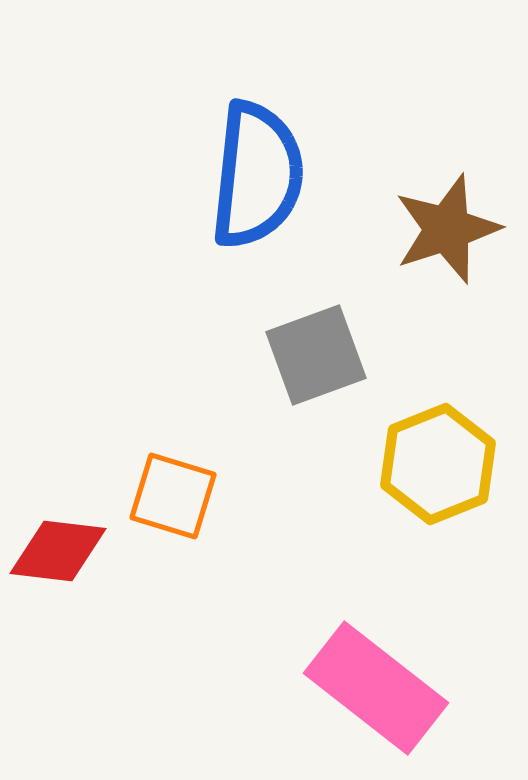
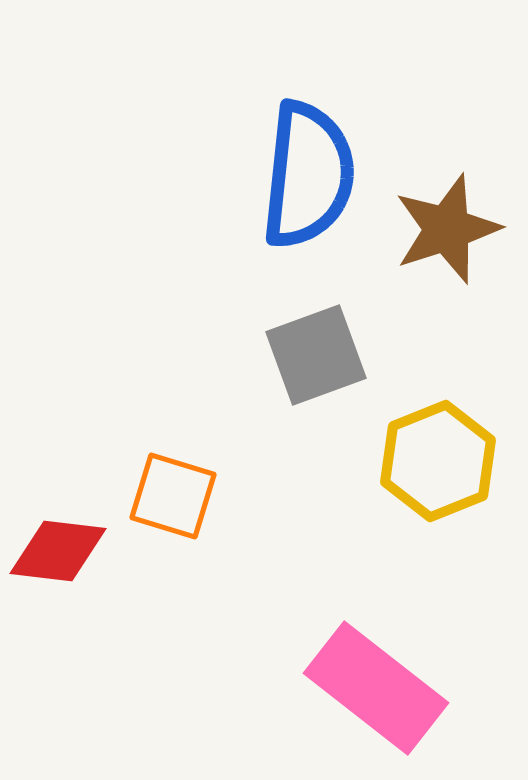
blue semicircle: moved 51 px right
yellow hexagon: moved 3 px up
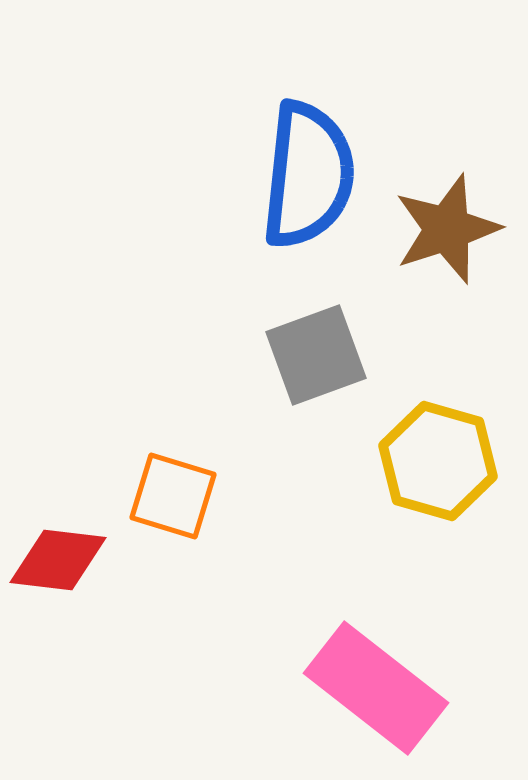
yellow hexagon: rotated 22 degrees counterclockwise
red diamond: moved 9 px down
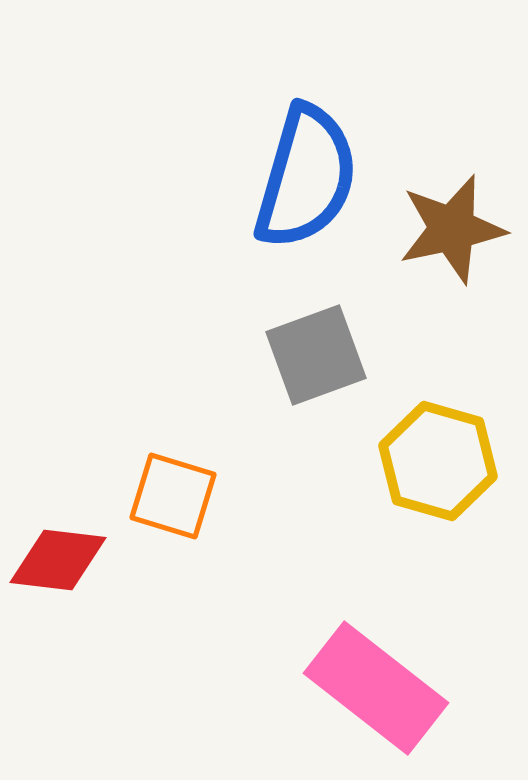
blue semicircle: moved 2 px left, 2 px down; rotated 10 degrees clockwise
brown star: moved 5 px right; rotated 6 degrees clockwise
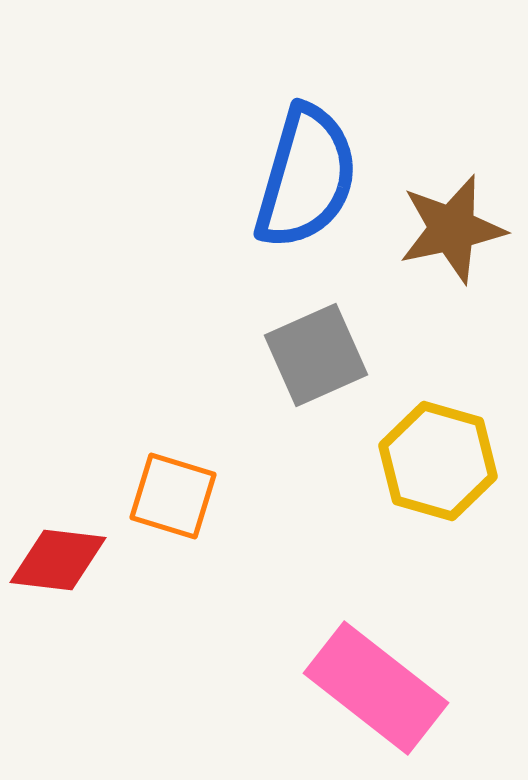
gray square: rotated 4 degrees counterclockwise
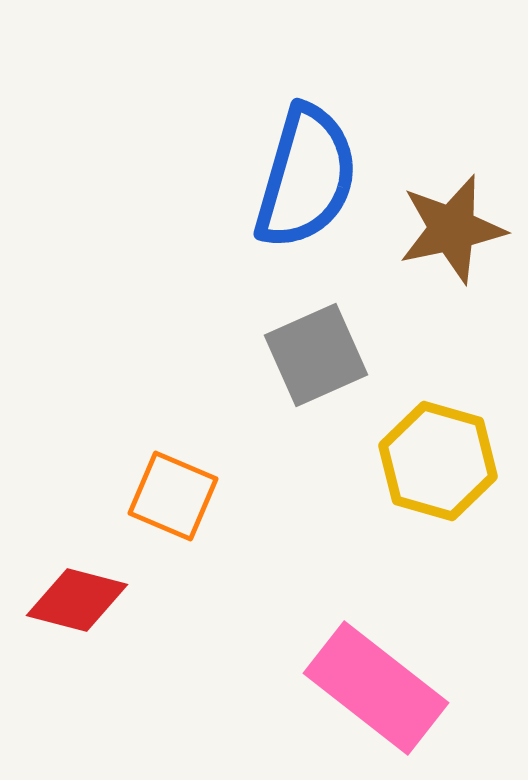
orange square: rotated 6 degrees clockwise
red diamond: moved 19 px right, 40 px down; rotated 8 degrees clockwise
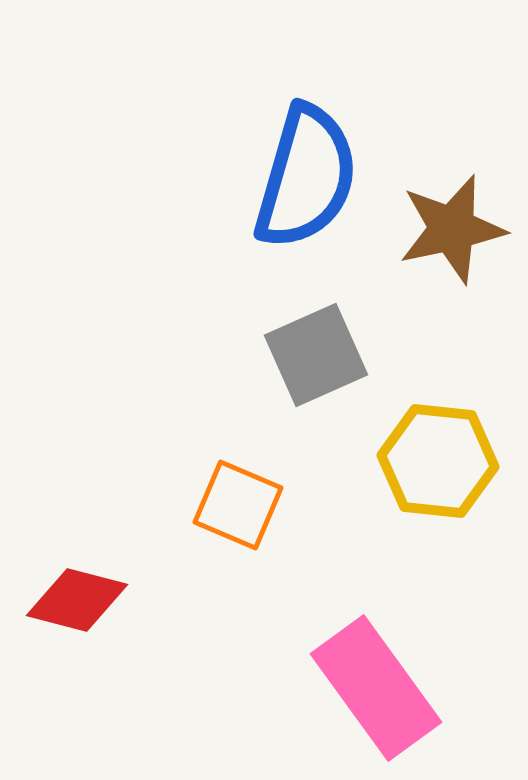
yellow hexagon: rotated 10 degrees counterclockwise
orange square: moved 65 px right, 9 px down
pink rectangle: rotated 16 degrees clockwise
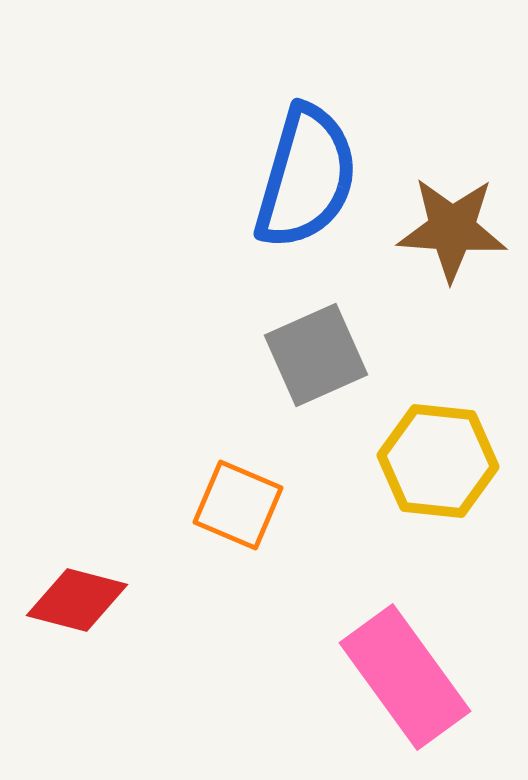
brown star: rotated 16 degrees clockwise
pink rectangle: moved 29 px right, 11 px up
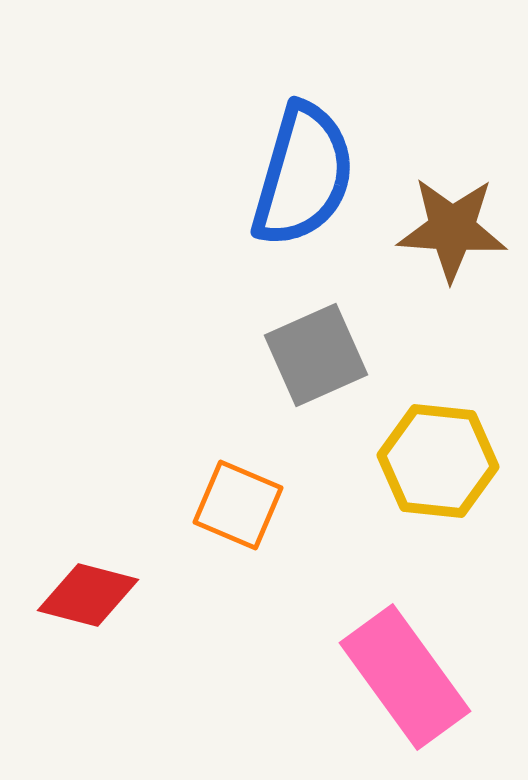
blue semicircle: moved 3 px left, 2 px up
red diamond: moved 11 px right, 5 px up
